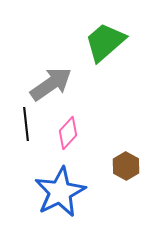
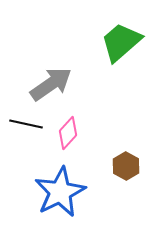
green trapezoid: moved 16 px right
black line: rotated 72 degrees counterclockwise
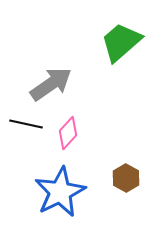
brown hexagon: moved 12 px down
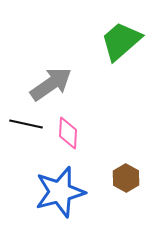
green trapezoid: moved 1 px up
pink diamond: rotated 40 degrees counterclockwise
blue star: rotated 12 degrees clockwise
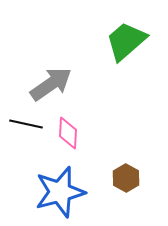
green trapezoid: moved 5 px right
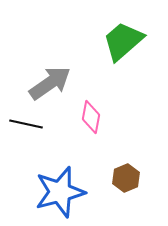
green trapezoid: moved 3 px left
gray arrow: moved 1 px left, 1 px up
pink diamond: moved 23 px right, 16 px up; rotated 8 degrees clockwise
brown hexagon: rotated 8 degrees clockwise
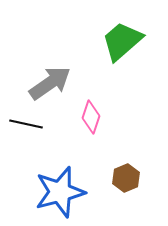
green trapezoid: moved 1 px left
pink diamond: rotated 8 degrees clockwise
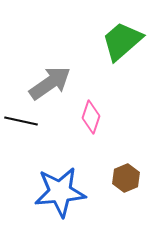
black line: moved 5 px left, 3 px up
blue star: rotated 9 degrees clockwise
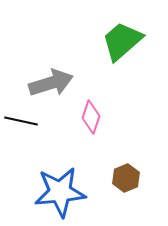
gray arrow: moved 1 px right; rotated 18 degrees clockwise
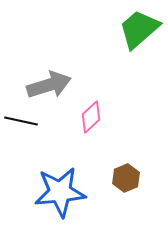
green trapezoid: moved 17 px right, 12 px up
gray arrow: moved 2 px left, 2 px down
pink diamond: rotated 28 degrees clockwise
